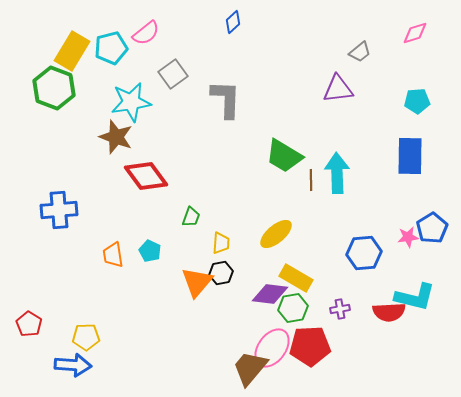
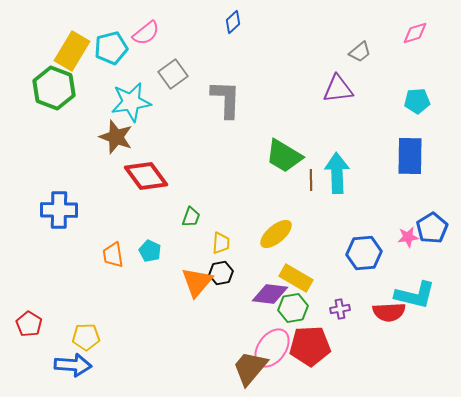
blue cross at (59, 210): rotated 6 degrees clockwise
cyan L-shape at (415, 297): moved 2 px up
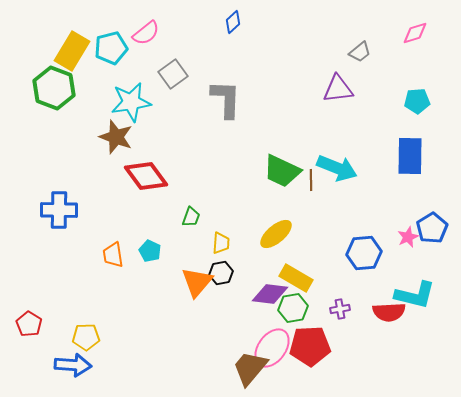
green trapezoid at (284, 156): moved 2 px left, 15 px down; rotated 6 degrees counterclockwise
cyan arrow at (337, 173): moved 5 px up; rotated 114 degrees clockwise
pink star at (408, 237): rotated 15 degrees counterclockwise
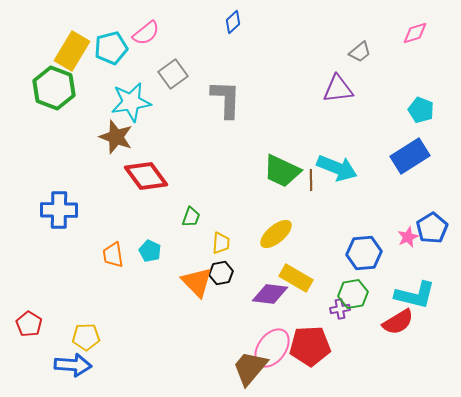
cyan pentagon at (417, 101): moved 4 px right, 9 px down; rotated 25 degrees clockwise
blue rectangle at (410, 156): rotated 57 degrees clockwise
orange triangle at (197, 282): rotated 24 degrees counterclockwise
green hexagon at (293, 308): moved 60 px right, 14 px up
red semicircle at (389, 312): moved 9 px right, 10 px down; rotated 28 degrees counterclockwise
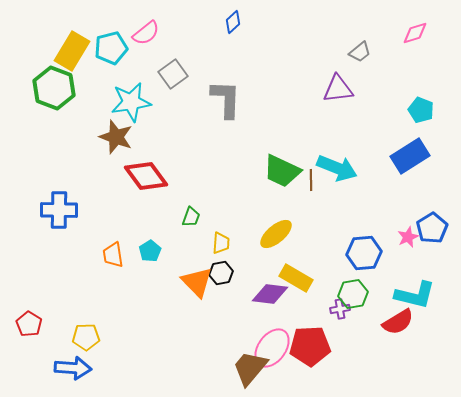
cyan pentagon at (150, 251): rotated 15 degrees clockwise
blue arrow at (73, 365): moved 3 px down
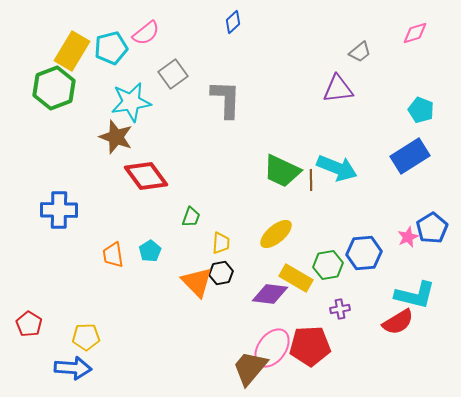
green hexagon at (54, 88): rotated 18 degrees clockwise
green hexagon at (353, 294): moved 25 px left, 29 px up
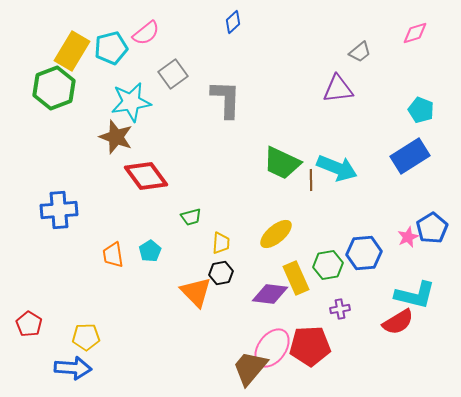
green trapezoid at (282, 171): moved 8 px up
blue cross at (59, 210): rotated 6 degrees counterclockwise
green trapezoid at (191, 217): rotated 55 degrees clockwise
yellow rectangle at (296, 278): rotated 36 degrees clockwise
orange triangle at (197, 282): moved 1 px left, 10 px down
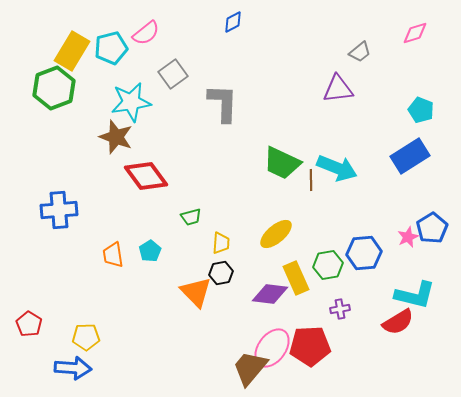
blue diamond at (233, 22): rotated 15 degrees clockwise
gray L-shape at (226, 99): moved 3 px left, 4 px down
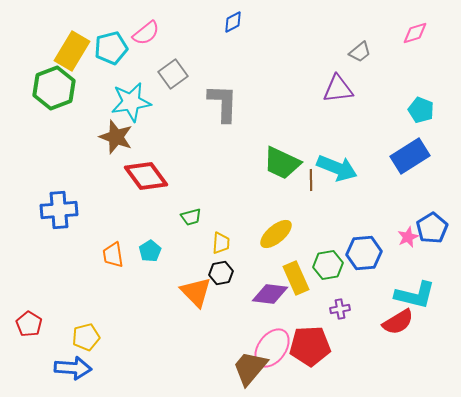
yellow pentagon at (86, 337): rotated 12 degrees counterclockwise
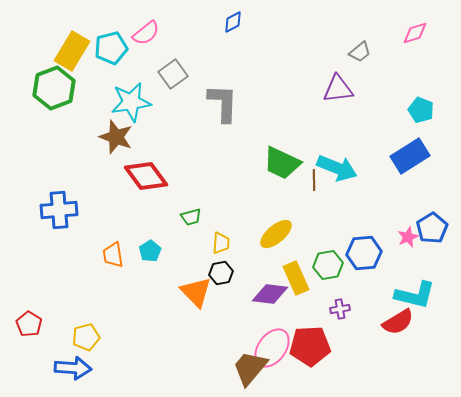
brown line at (311, 180): moved 3 px right
